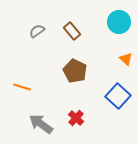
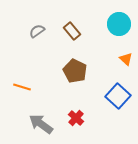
cyan circle: moved 2 px down
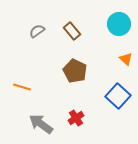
red cross: rotated 14 degrees clockwise
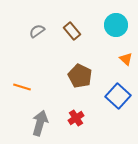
cyan circle: moved 3 px left, 1 px down
brown pentagon: moved 5 px right, 5 px down
gray arrow: moved 1 px left, 1 px up; rotated 70 degrees clockwise
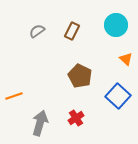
brown rectangle: rotated 66 degrees clockwise
orange line: moved 8 px left, 9 px down; rotated 36 degrees counterclockwise
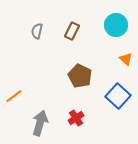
gray semicircle: rotated 42 degrees counterclockwise
orange line: rotated 18 degrees counterclockwise
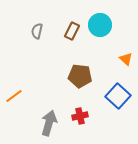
cyan circle: moved 16 px left
brown pentagon: rotated 20 degrees counterclockwise
red cross: moved 4 px right, 2 px up; rotated 21 degrees clockwise
gray arrow: moved 9 px right
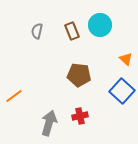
brown rectangle: rotated 48 degrees counterclockwise
brown pentagon: moved 1 px left, 1 px up
blue square: moved 4 px right, 5 px up
